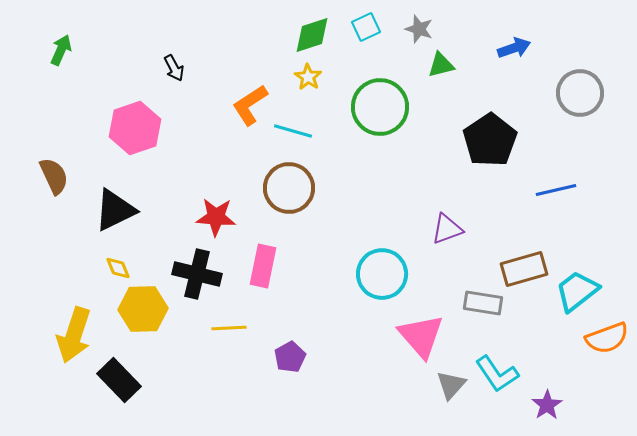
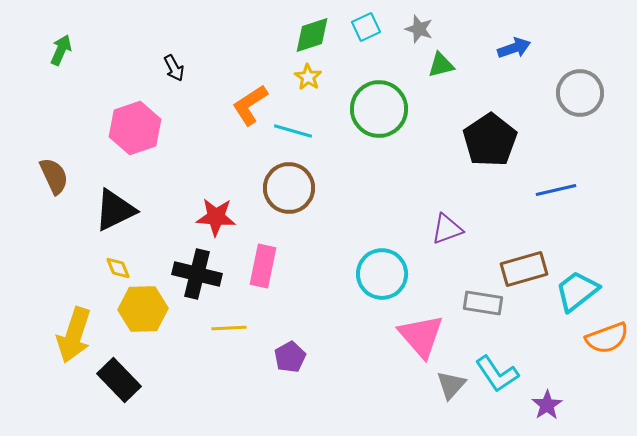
green circle: moved 1 px left, 2 px down
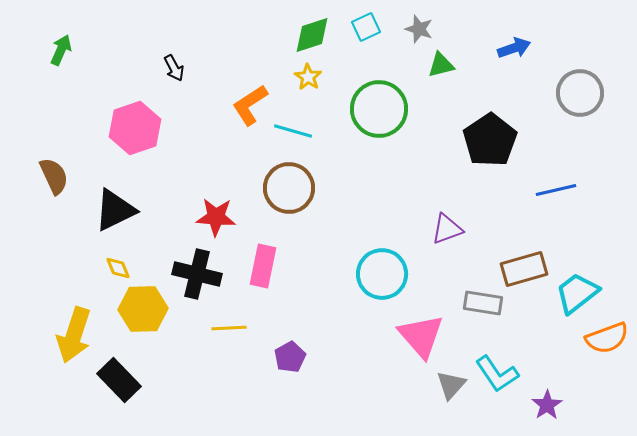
cyan trapezoid: moved 2 px down
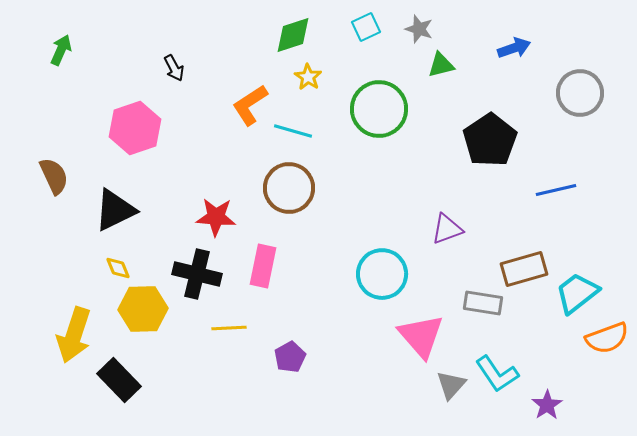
green diamond: moved 19 px left
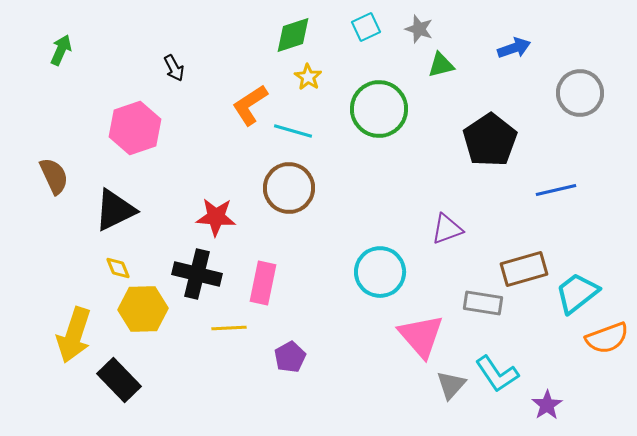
pink rectangle: moved 17 px down
cyan circle: moved 2 px left, 2 px up
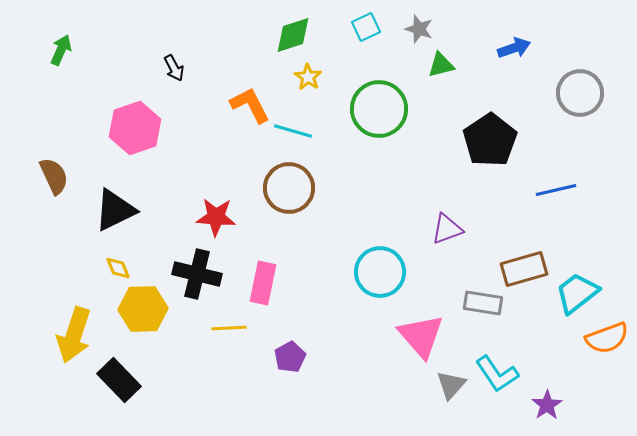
orange L-shape: rotated 96 degrees clockwise
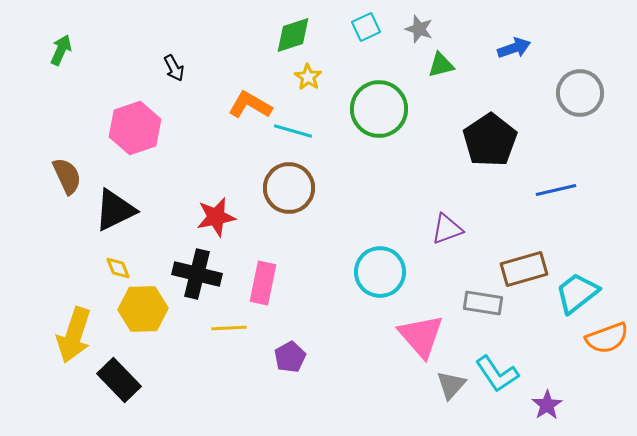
orange L-shape: rotated 33 degrees counterclockwise
brown semicircle: moved 13 px right
red star: rotated 15 degrees counterclockwise
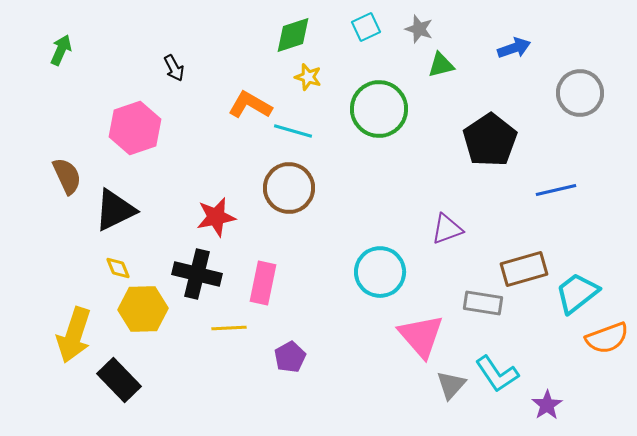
yellow star: rotated 16 degrees counterclockwise
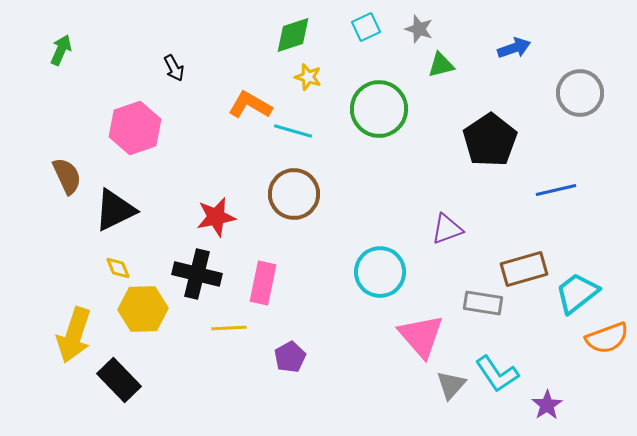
brown circle: moved 5 px right, 6 px down
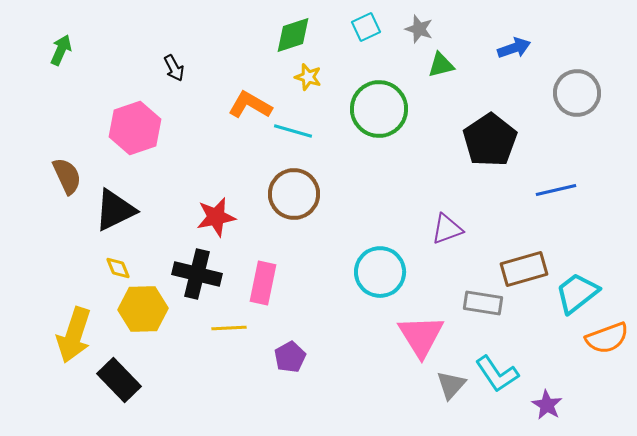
gray circle: moved 3 px left
pink triangle: rotated 9 degrees clockwise
purple star: rotated 8 degrees counterclockwise
